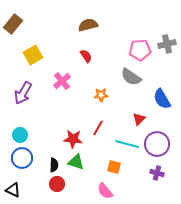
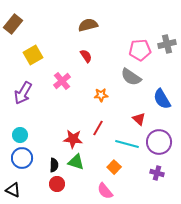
red triangle: rotated 32 degrees counterclockwise
purple circle: moved 2 px right, 2 px up
orange square: rotated 32 degrees clockwise
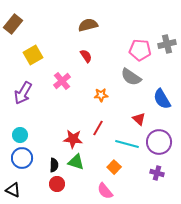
pink pentagon: rotated 10 degrees clockwise
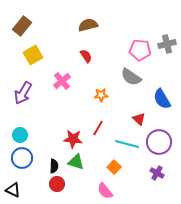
brown rectangle: moved 9 px right, 2 px down
black semicircle: moved 1 px down
purple cross: rotated 16 degrees clockwise
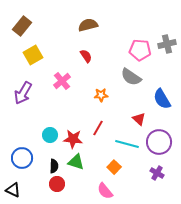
cyan circle: moved 30 px right
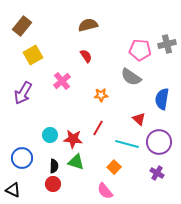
blue semicircle: rotated 40 degrees clockwise
red circle: moved 4 px left
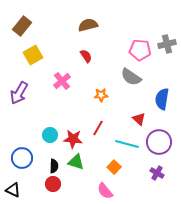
purple arrow: moved 4 px left
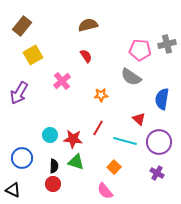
cyan line: moved 2 px left, 3 px up
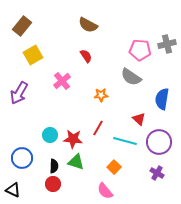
brown semicircle: rotated 138 degrees counterclockwise
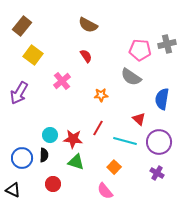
yellow square: rotated 24 degrees counterclockwise
black semicircle: moved 10 px left, 11 px up
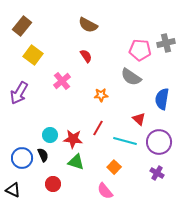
gray cross: moved 1 px left, 1 px up
black semicircle: moved 1 px left; rotated 24 degrees counterclockwise
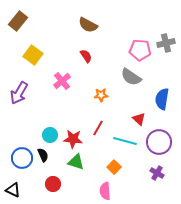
brown rectangle: moved 4 px left, 5 px up
pink semicircle: rotated 36 degrees clockwise
